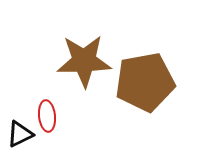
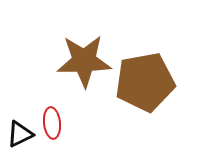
red ellipse: moved 5 px right, 7 px down
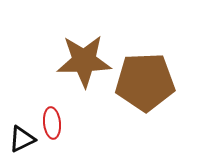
brown pentagon: rotated 8 degrees clockwise
black triangle: moved 2 px right, 5 px down
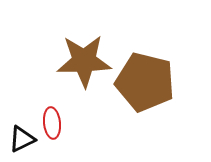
brown pentagon: rotated 16 degrees clockwise
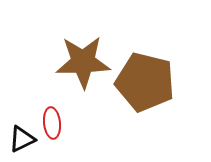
brown star: moved 1 px left, 1 px down
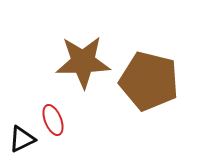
brown pentagon: moved 4 px right, 1 px up
red ellipse: moved 1 px right, 3 px up; rotated 16 degrees counterclockwise
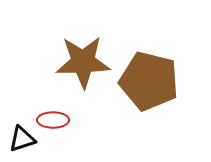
red ellipse: rotated 68 degrees counterclockwise
black triangle: rotated 8 degrees clockwise
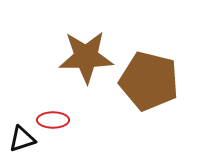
brown star: moved 3 px right, 5 px up
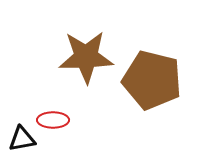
brown pentagon: moved 3 px right, 1 px up
black triangle: rotated 8 degrees clockwise
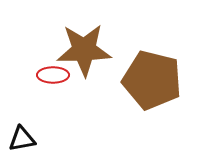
brown star: moved 2 px left, 7 px up
red ellipse: moved 45 px up
